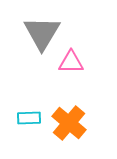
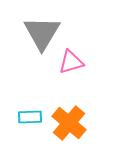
pink triangle: rotated 16 degrees counterclockwise
cyan rectangle: moved 1 px right, 1 px up
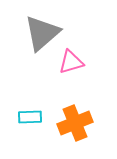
gray triangle: rotated 18 degrees clockwise
orange cross: moved 6 px right; rotated 28 degrees clockwise
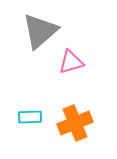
gray triangle: moved 2 px left, 2 px up
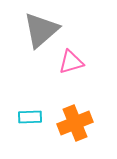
gray triangle: moved 1 px right, 1 px up
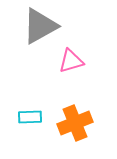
gray triangle: moved 1 px left, 4 px up; rotated 12 degrees clockwise
pink triangle: moved 1 px up
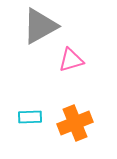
pink triangle: moved 1 px up
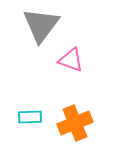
gray triangle: moved 1 px right, 1 px up; rotated 24 degrees counterclockwise
pink triangle: rotated 36 degrees clockwise
